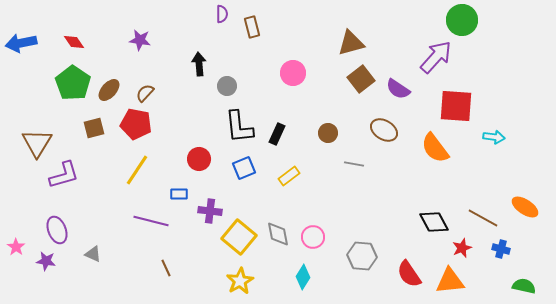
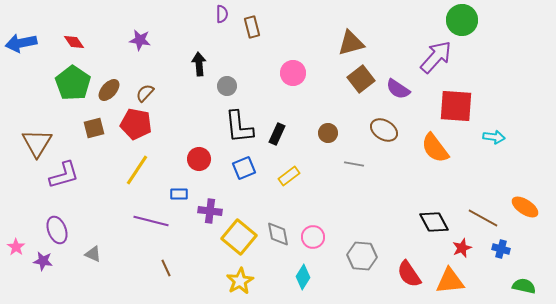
purple star at (46, 261): moved 3 px left
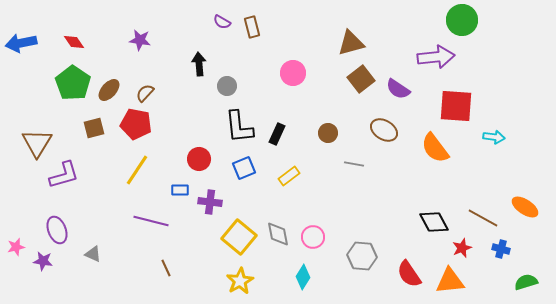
purple semicircle at (222, 14): moved 8 px down; rotated 120 degrees clockwise
purple arrow at (436, 57): rotated 42 degrees clockwise
blue rectangle at (179, 194): moved 1 px right, 4 px up
purple cross at (210, 211): moved 9 px up
pink star at (16, 247): rotated 24 degrees clockwise
green semicircle at (524, 286): moved 2 px right, 4 px up; rotated 30 degrees counterclockwise
